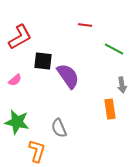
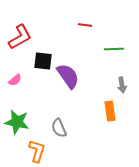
green line: rotated 30 degrees counterclockwise
orange rectangle: moved 2 px down
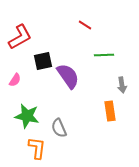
red line: rotated 24 degrees clockwise
green line: moved 10 px left, 6 px down
black square: rotated 18 degrees counterclockwise
pink semicircle: rotated 16 degrees counterclockwise
green star: moved 10 px right, 6 px up
orange L-shape: moved 3 px up; rotated 10 degrees counterclockwise
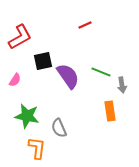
red line: rotated 56 degrees counterclockwise
green line: moved 3 px left, 17 px down; rotated 24 degrees clockwise
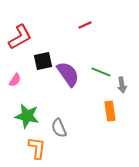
purple semicircle: moved 2 px up
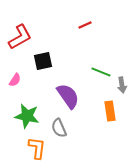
purple semicircle: moved 22 px down
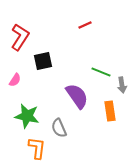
red L-shape: rotated 28 degrees counterclockwise
purple semicircle: moved 9 px right
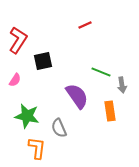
red L-shape: moved 2 px left, 3 px down
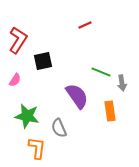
gray arrow: moved 2 px up
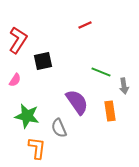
gray arrow: moved 2 px right, 3 px down
purple semicircle: moved 6 px down
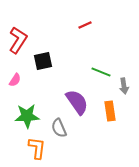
green star: rotated 15 degrees counterclockwise
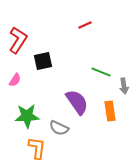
gray semicircle: rotated 42 degrees counterclockwise
